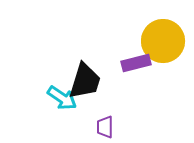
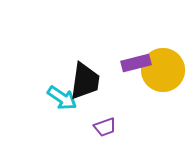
yellow circle: moved 29 px down
black trapezoid: rotated 9 degrees counterclockwise
purple trapezoid: rotated 110 degrees counterclockwise
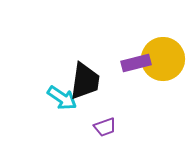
yellow circle: moved 11 px up
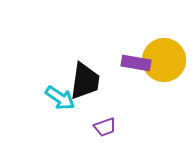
yellow circle: moved 1 px right, 1 px down
purple rectangle: rotated 24 degrees clockwise
cyan arrow: moved 2 px left
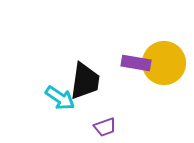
yellow circle: moved 3 px down
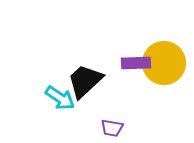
purple rectangle: rotated 12 degrees counterclockwise
black trapezoid: rotated 141 degrees counterclockwise
purple trapezoid: moved 7 px right, 1 px down; rotated 30 degrees clockwise
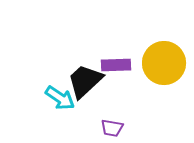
purple rectangle: moved 20 px left, 2 px down
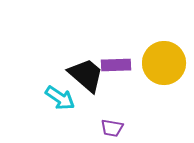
black trapezoid: moved 1 px right, 6 px up; rotated 84 degrees clockwise
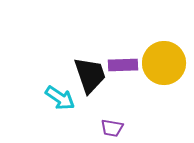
purple rectangle: moved 7 px right
black trapezoid: moved 4 px right; rotated 30 degrees clockwise
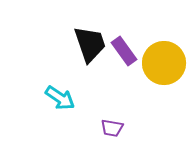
purple rectangle: moved 1 px right, 14 px up; rotated 56 degrees clockwise
black trapezoid: moved 31 px up
